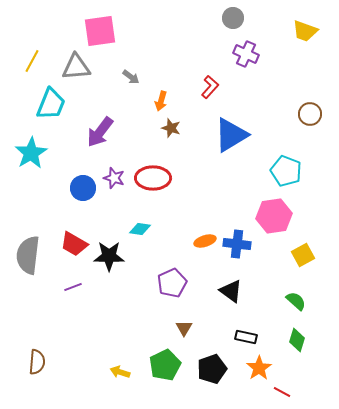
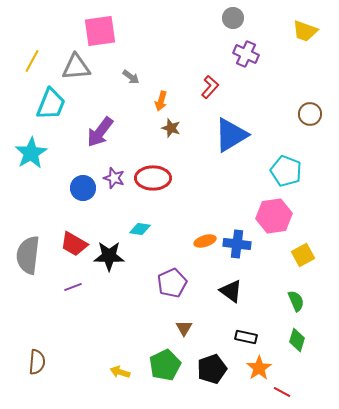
green semicircle: rotated 25 degrees clockwise
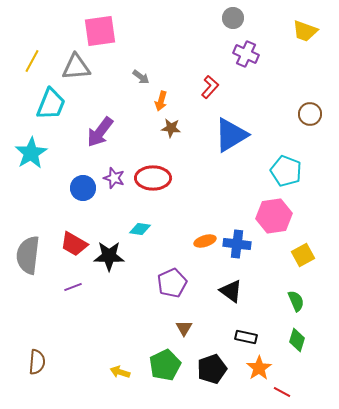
gray arrow: moved 10 px right
brown star: rotated 12 degrees counterclockwise
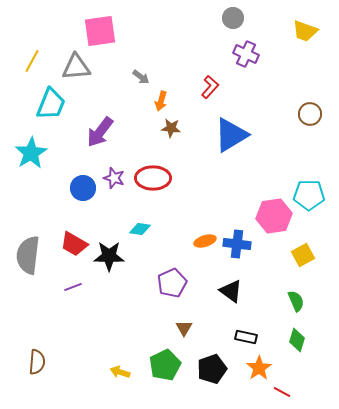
cyan pentagon: moved 23 px right, 24 px down; rotated 20 degrees counterclockwise
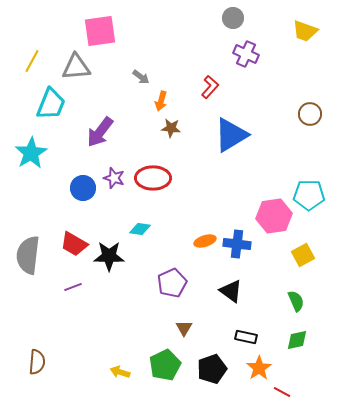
green diamond: rotated 60 degrees clockwise
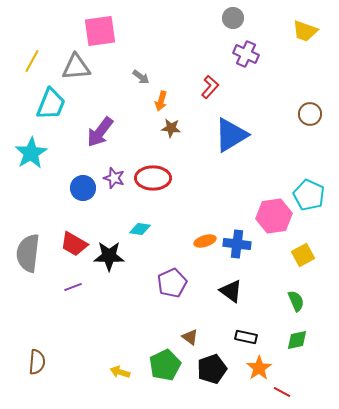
cyan pentagon: rotated 24 degrees clockwise
gray semicircle: moved 2 px up
brown triangle: moved 6 px right, 9 px down; rotated 24 degrees counterclockwise
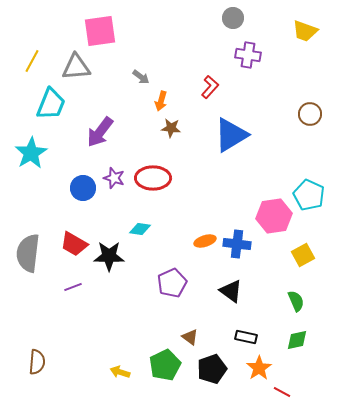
purple cross: moved 2 px right, 1 px down; rotated 15 degrees counterclockwise
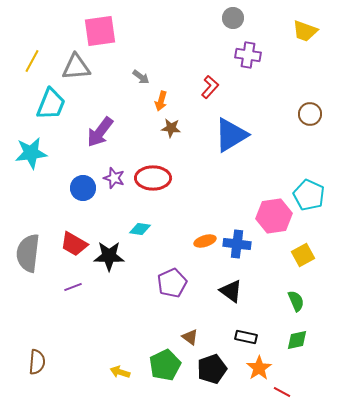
cyan star: rotated 24 degrees clockwise
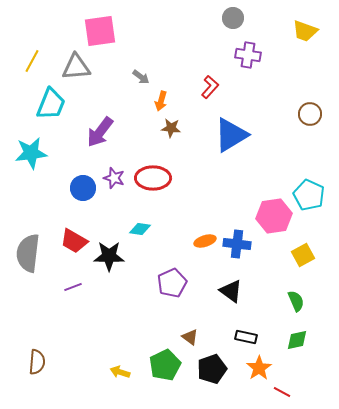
red trapezoid: moved 3 px up
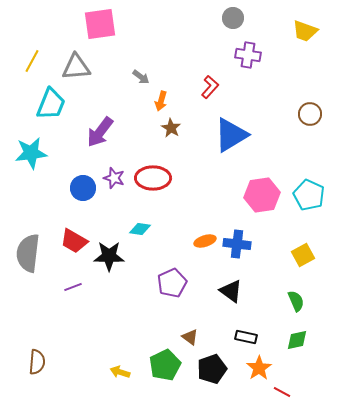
pink square: moved 7 px up
brown star: rotated 24 degrees clockwise
pink hexagon: moved 12 px left, 21 px up
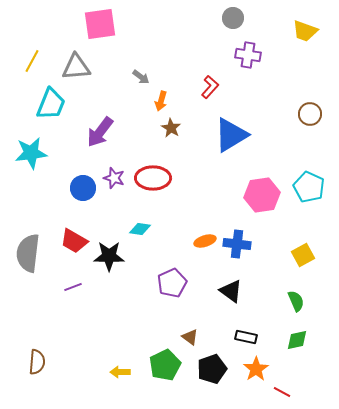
cyan pentagon: moved 8 px up
orange star: moved 3 px left, 1 px down
yellow arrow: rotated 18 degrees counterclockwise
